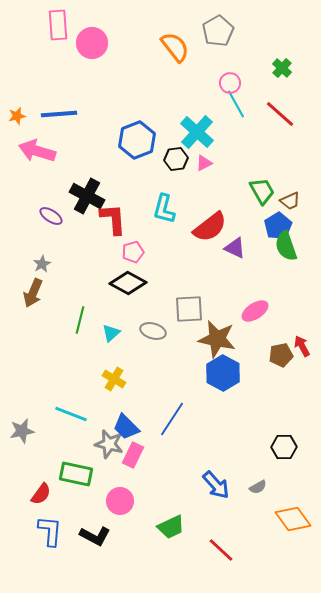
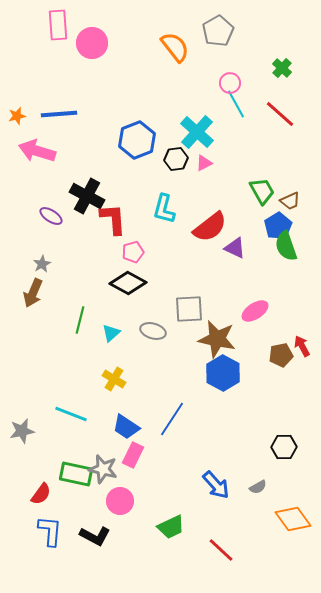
blue trapezoid at (126, 427): rotated 12 degrees counterclockwise
gray star at (109, 444): moved 6 px left, 25 px down
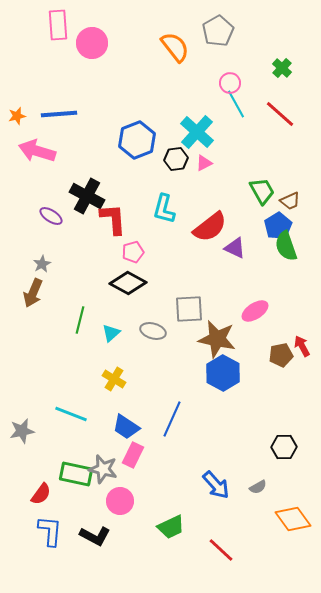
blue line at (172, 419): rotated 9 degrees counterclockwise
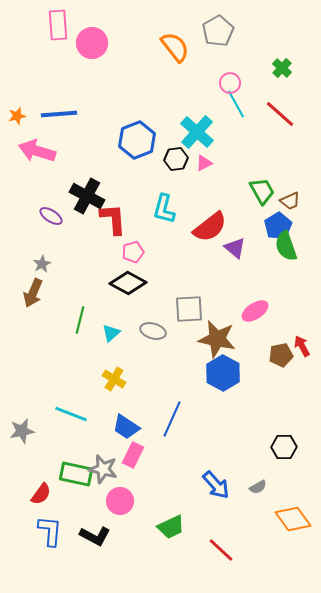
purple triangle at (235, 248): rotated 15 degrees clockwise
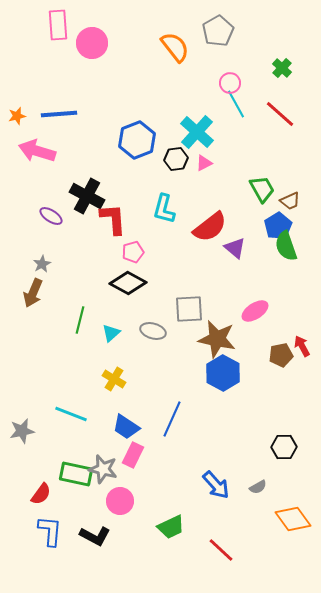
green trapezoid at (262, 191): moved 2 px up
